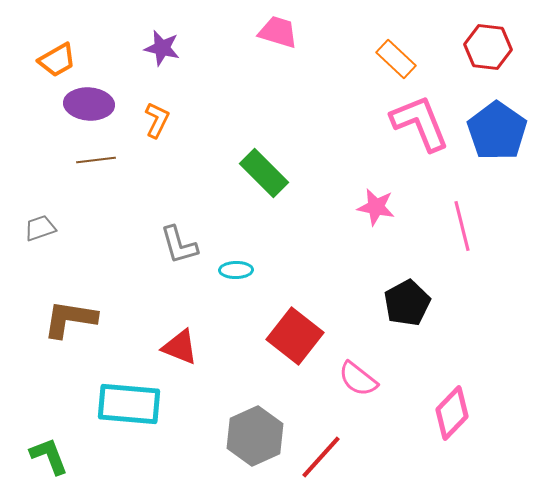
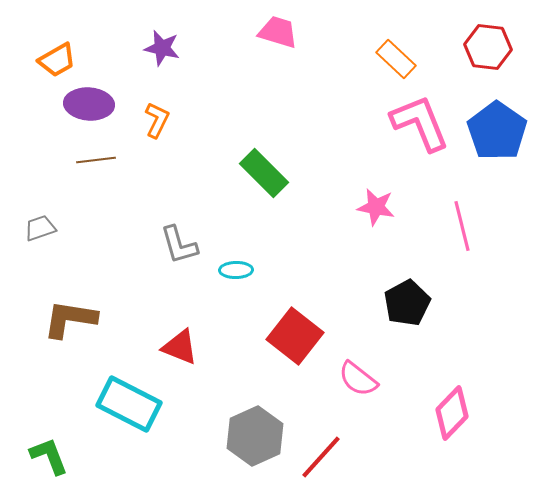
cyan rectangle: rotated 22 degrees clockwise
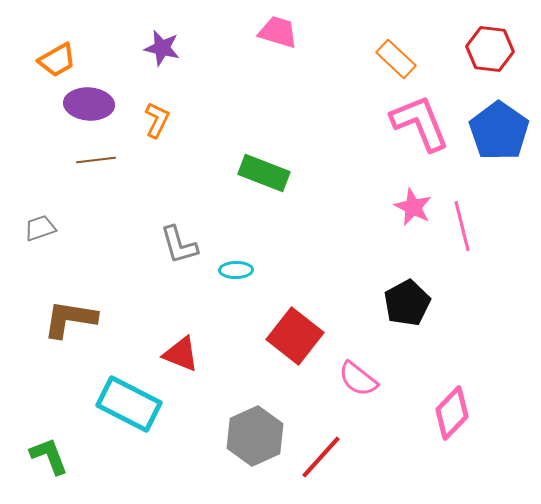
red hexagon: moved 2 px right, 2 px down
blue pentagon: moved 2 px right
green rectangle: rotated 24 degrees counterclockwise
pink star: moved 37 px right; rotated 15 degrees clockwise
red triangle: moved 1 px right, 7 px down
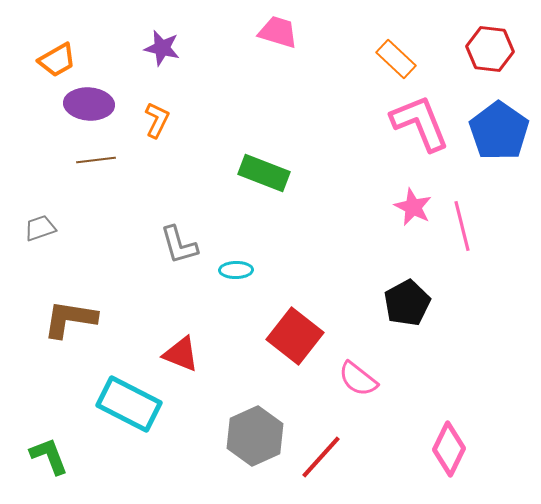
pink diamond: moved 3 px left, 36 px down; rotated 18 degrees counterclockwise
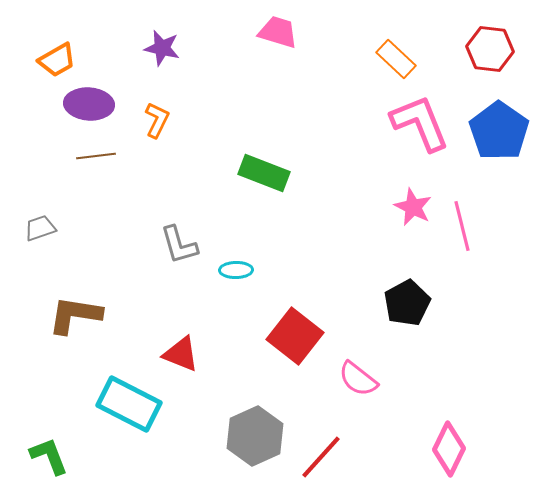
brown line: moved 4 px up
brown L-shape: moved 5 px right, 4 px up
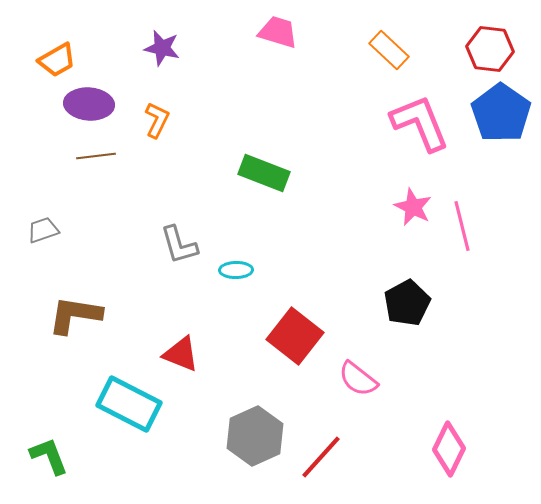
orange rectangle: moved 7 px left, 9 px up
blue pentagon: moved 2 px right, 18 px up
gray trapezoid: moved 3 px right, 2 px down
